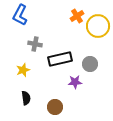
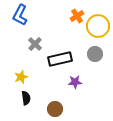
gray cross: rotated 32 degrees clockwise
gray circle: moved 5 px right, 10 px up
yellow star: moved 2 px left, 7 px down
brown circle: moved 2 px down
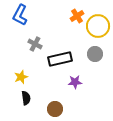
gray cross: rotated 16 degrees counterclockwise
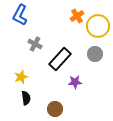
black rectangle: rotated 35 degrees counterclockwise
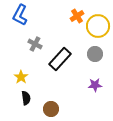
yellow star: rotated 16 degrees counterclockwise
purple star: moved 20 px right, 3 px down
brown circle: moved 4 px left
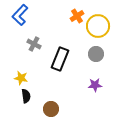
blue L-shape: rotated 15 degrees clockwise
gray cross: moved 1 px left
gray circle: moved 1 px right
black rectangle: rotated 20 degrees counterclockwise
yellow star: moved 1 px down; rotated 24 degrees counterclockwise
black semicircle: moved 2 px up
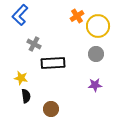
black rectangle: moved 7 px left, 4 px down; rotated 65 degrees clockwise
